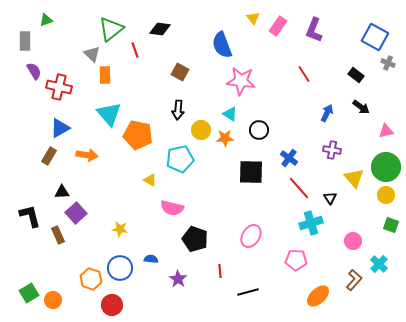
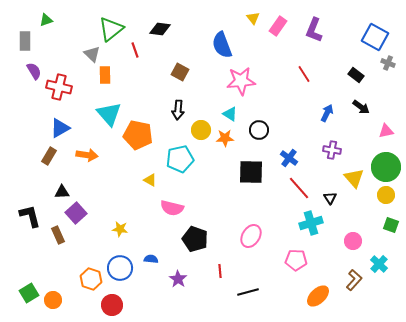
pink star at (241, 81): rotated 12 degrees counterclockwise
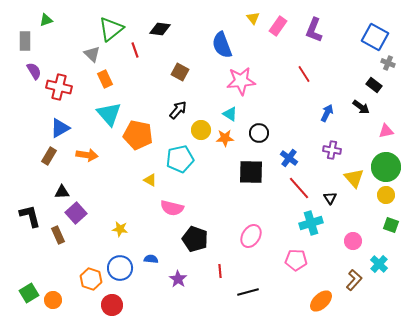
orange rectangle at (105, 75): moved 4 px down; rotated 24 degrees counterclockwise
black rectangle at (356, 75): moved 18 px right, 10 px down
black arrow at (178, 110): rotated 144 degrees counterclockwise
black circle at (259, 130): moved 3 px down
orange ellipse at (318, 296): moved 3 px right, 5 px down
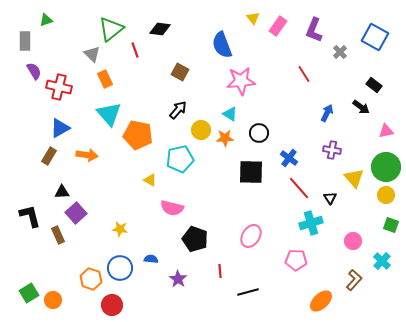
gray cross at (388, 63): moved 48 px left, 11 px up; rotated 24 degrees clockwise
cyan cross at (379, 264): moved 3 px right, 3 px up
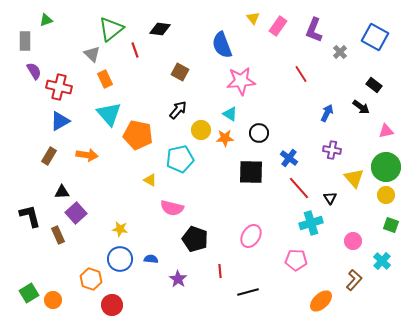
red line at (304, 74): moved 3 px left
blue triangle at (60, 128): moved 7 px up
blue circle at (120, 268): moved 9 px up
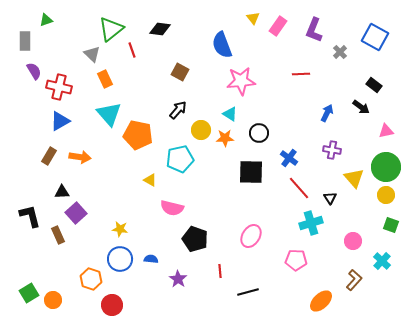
red line at (135, 50): moved 3 px left
red line at (301, 74): rotated 60 degrees counterclockwise
orange arrow at (87, 155): moved 7 px left, 2 px down
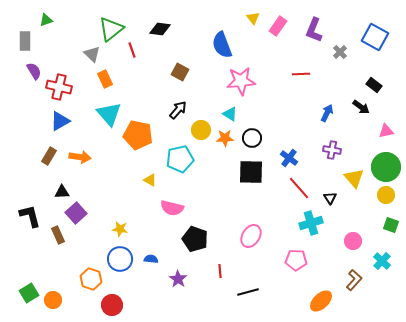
black circle at (259, 133): moved 7 px left, 5 px down
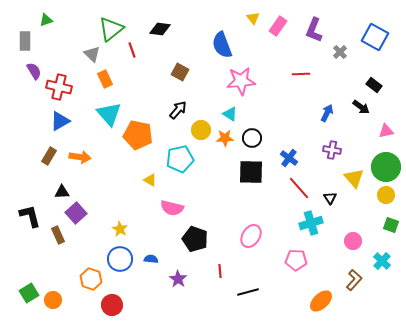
yellow star at (120, 229): rotated 21 degrees clockwise
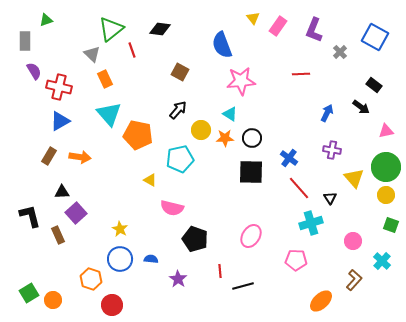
black line at (248, 292): moved 5 px left, 6 px up
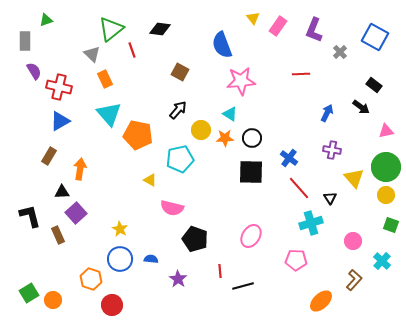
orange arrow at (80, 157): moved 12 px down; rotated 90 degrees counterclockwise
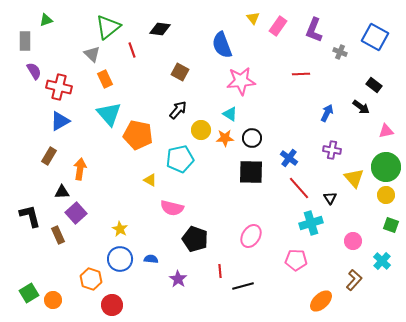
green triangle at (111, 29): moved 3 px left, 2 px up
gray cross at (340, 52): rotated 24 degrees counterclockwise
